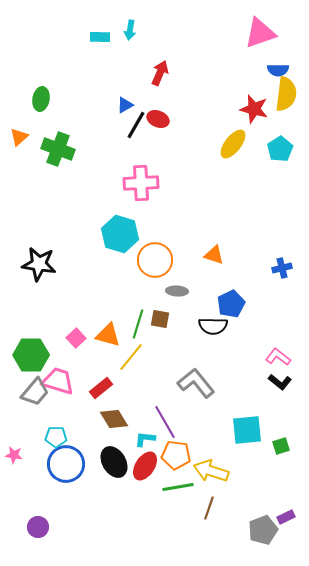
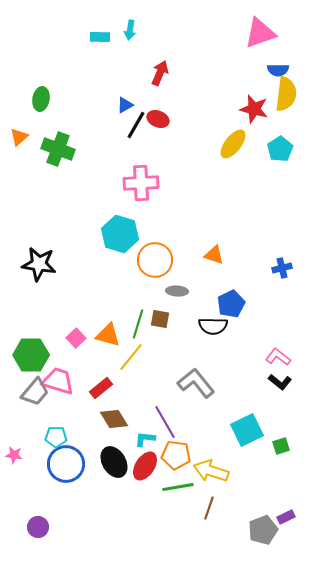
cyan square at (247, 430): rotated 20 degrees counterclockwise
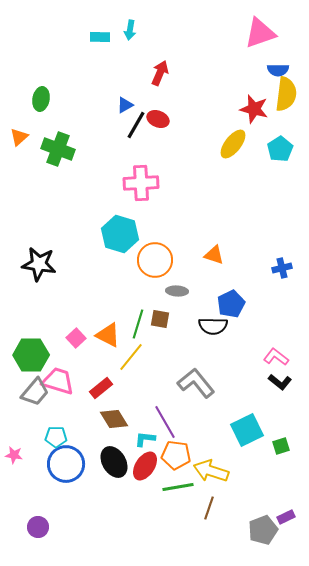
orange triangle at (108, 335): rotated 12 degrees clockwise
pink L-shape at (278, 357): moved 2 px left
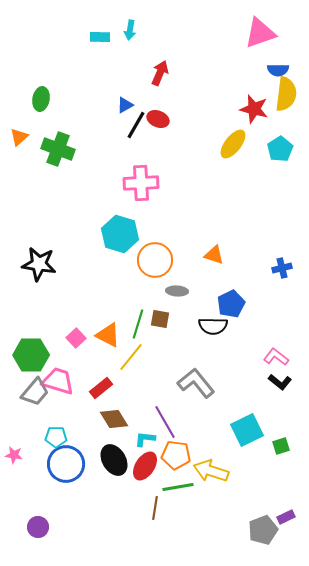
black ellipse at (114, 462): moved 2 px up
brown line at (209, 508): moved 54 px left; rotated 10 degrees counterclockwise
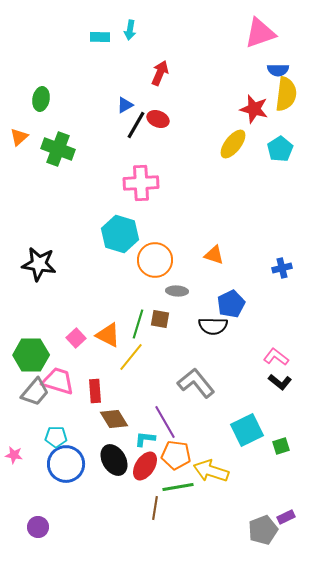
red rectangle at (101, 388): moved 6 px left, 3 px down; rotated 55 degrees counterclockwise
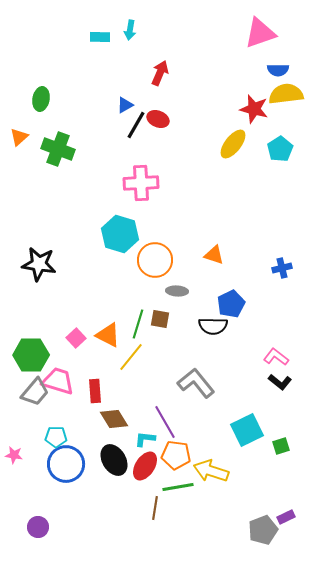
yellow semicircle at (286, 94): rotated 104 degrees counterclockwise
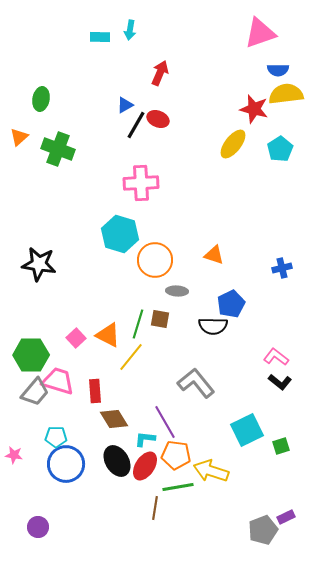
black ellipse at (114, 460): moved 3 px right, 1 px down
